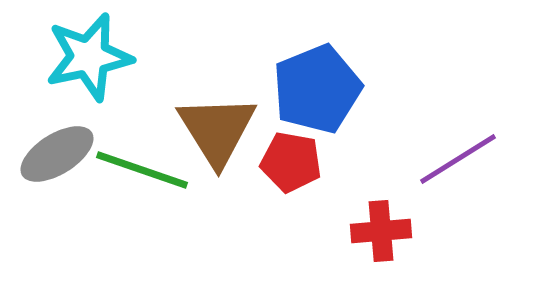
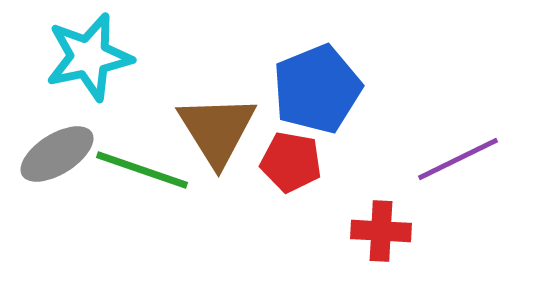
purple line: rotated 6 degrees clockwise
red cross: rotated 8 degrees clockwise
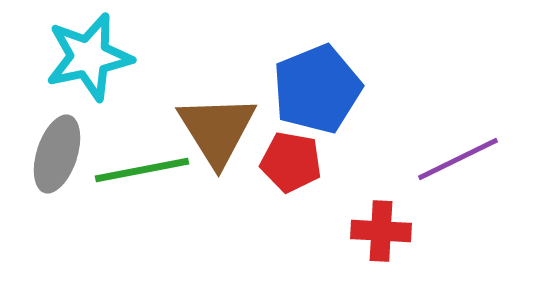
gray ellipse: rotated 40 degrees counterclockwise
green line: rotated 30 degrees counterclockwise
